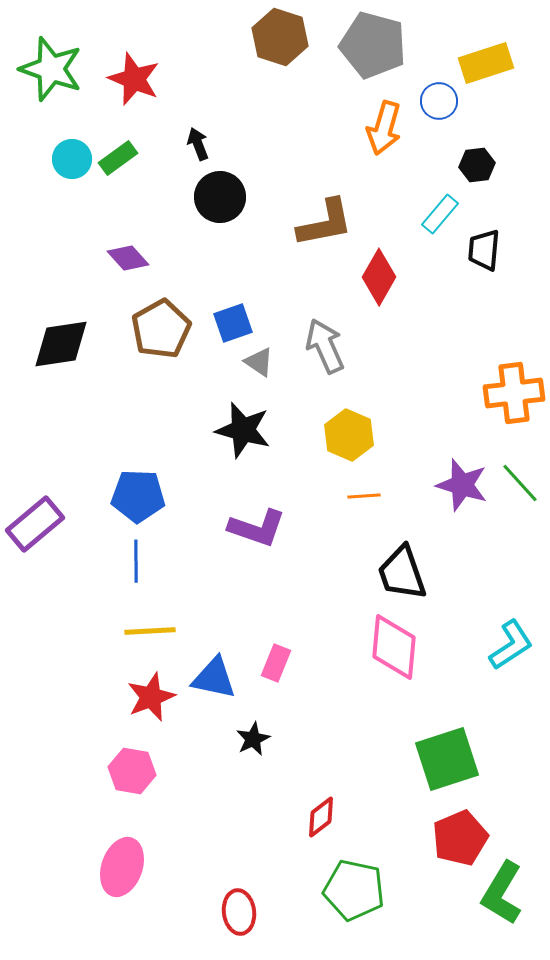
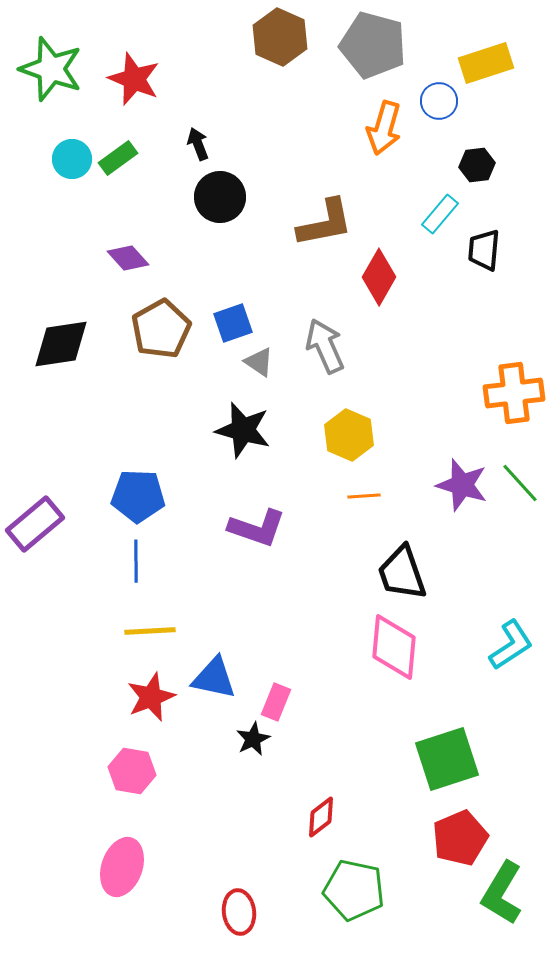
brown hexagon at (280, 37): rotated 6 degrees clockwise
pink rectangle at (276, 663): moved 39 px down
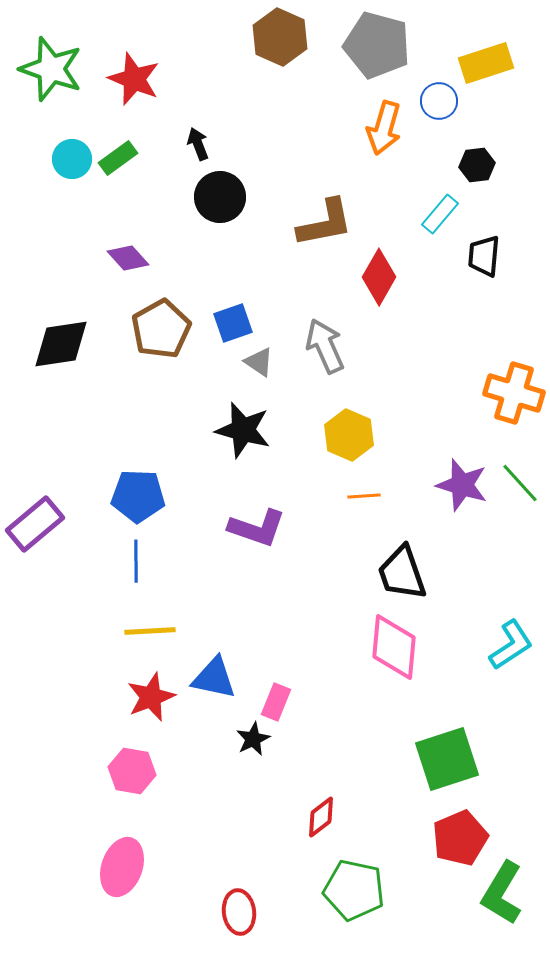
gray pentagon at (373, 45): moved 4 px right
black trapezoid at (484, 250): moved 6 px down
orange cross at (514, 393): rotated 24 degrees clockwise
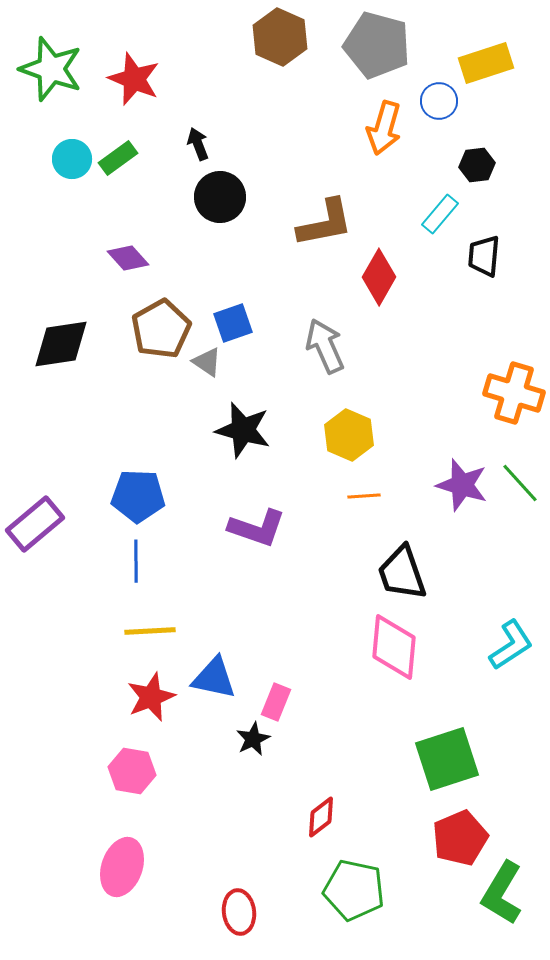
gray triangle at (259, 362): moved 52 px left
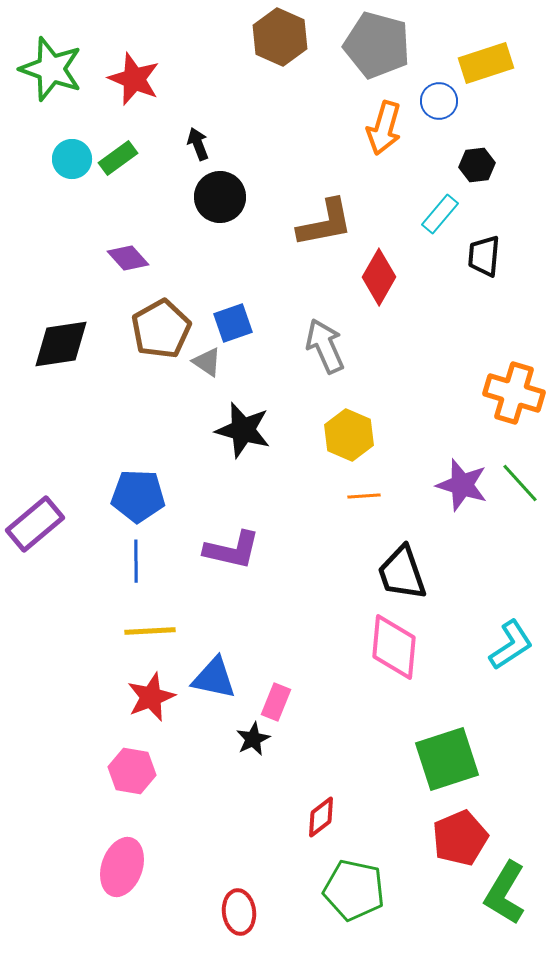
purple L-shape at (257, 528): moved 25 px left, 22 px down; rotated 6 degrees counterclockwise
green L-shape at (502, 893): moved 3 px right
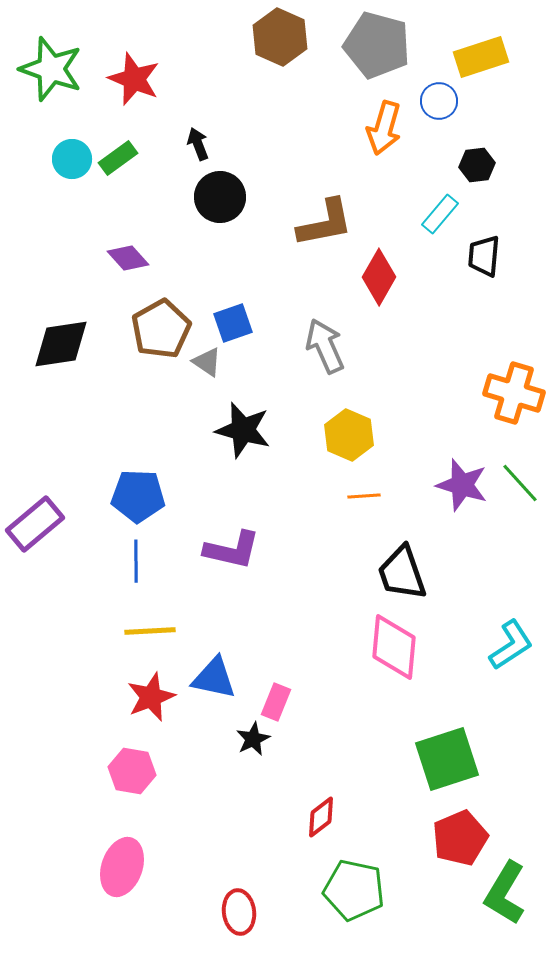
yellow rectangle at (486, 63): moved 5 px left, 6 px up
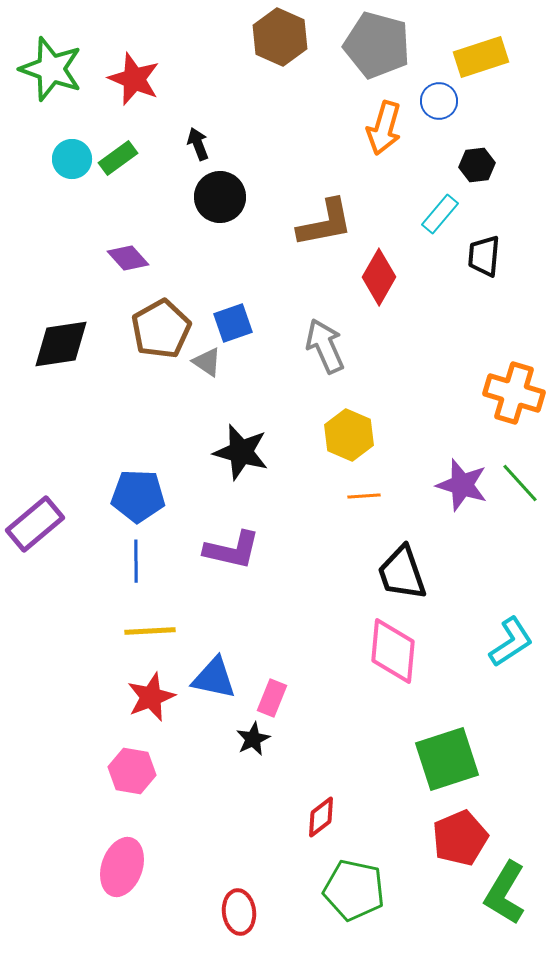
black star at (243, 430): moved 2 px left, 22 px down
cyan L-shape at (511, 645): moved 3 px up
pink diamond at (394, 647): moved 1 px left, 4 px down
pink rectangle at (276, 702): moved 4 px left, 4 px up
